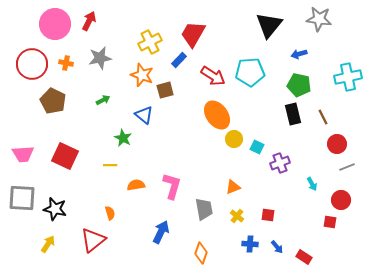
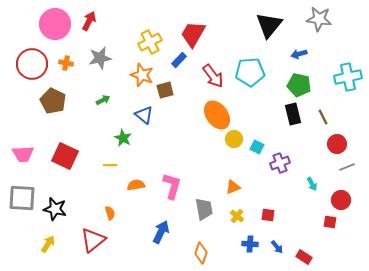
red arrow at (213, 76): rotated 20 degrees clockwise
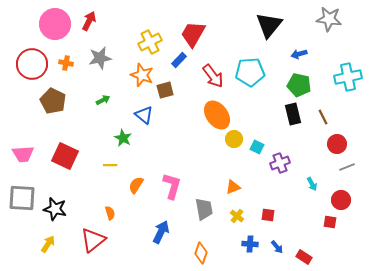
gray star at (319, 19): moved 10 px right
orange semicircle at (136, 185): rotated 48 degrees counterclockwise
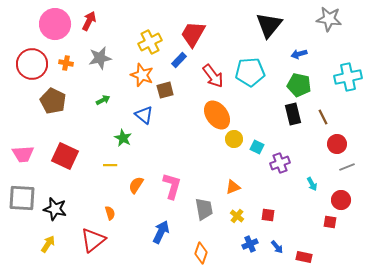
blue cross at (250, 244): rotated 28 degrees counterclockwise
red rectangle at (304, 257): rotated 21 degrees counterclockwise
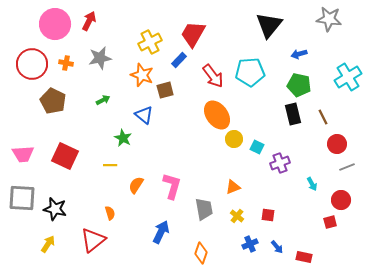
cyan cross at (348, 77): rotated 20 degrees counterclockwise
red square at (330, 222): rotated 24 degrees counterclockwise
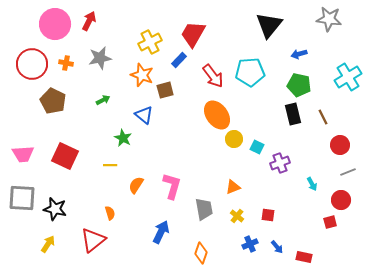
red circle at (337, 144): moved 3 px right, 1 px down
gray line at (347, 167): moved 1 px right, 5 px down
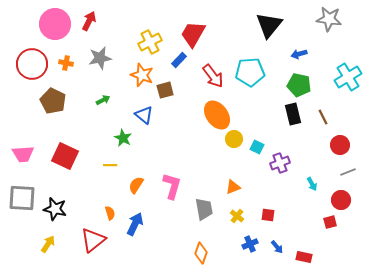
blue arrow at (161, 232): moved 26 px left, 8 px up
